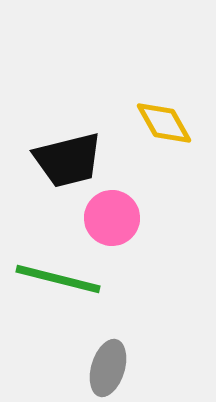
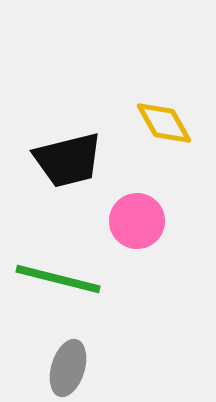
pink circle: moved 25 px right, 3 px down
gray ellipse: moved 40 px left
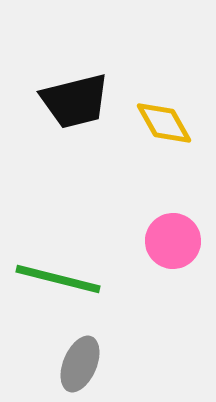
black trapezoid: moved 7 px right, 59 px up
pink circle: moved 36 px right, 20 px down
gray ellipse: moved 12 px right, 4 px up; rotated 6 degrees clockwise
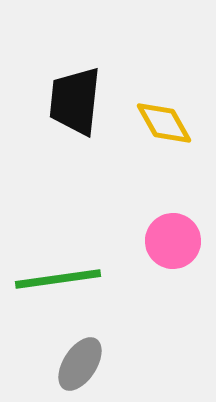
black trapezoid: rotated 110 degrees clockwise
green line: rotated 22 degrees counterclockwise
gray ellipse: rotated 10 degrees clockwise
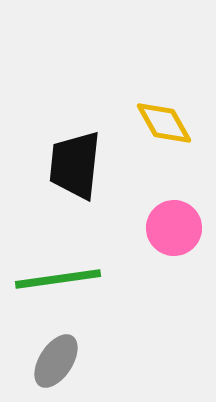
black trapezoid: moved 64 px down
pink circle: moved 1 px right, 13 px up
gray ellipse: moved 24 px left, 3 px up
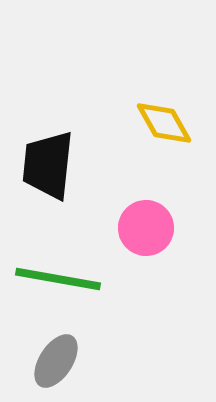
black trapezoid: moved 27 px left
pink circle: moved 28 px left
green line: rotated 18 degrees clockwise
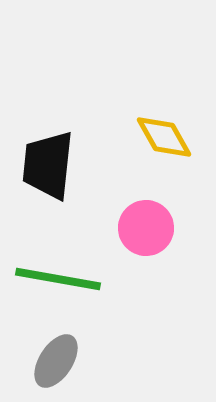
yellow diamond: moved 14 px down
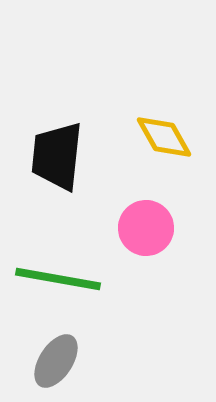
black trapezoid: moved 9 px right, 9 px up
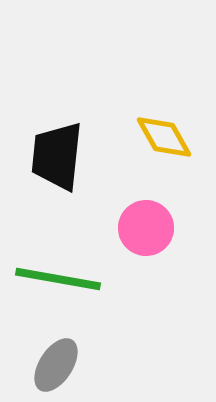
gray ellipse: moved 4 px down
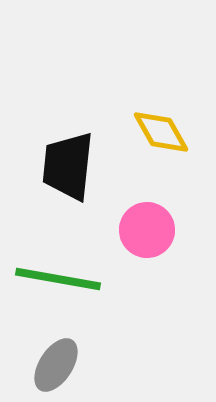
yellow diamond: moved 3 px left, 5 px up
black trapezoid: moved 11 px right, 10 px down
pink circle: moved 1 px right, 2 px down
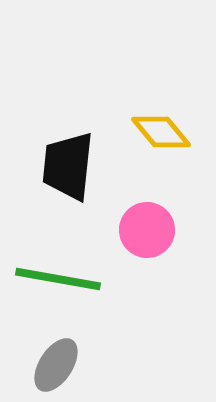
yellow diamond: rotated 10 degrees counterclockwise
